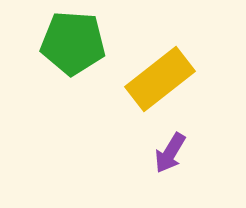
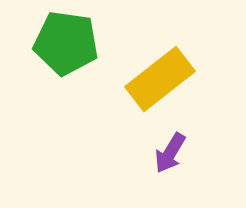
green pentagon: moved 7 px left; rotated 4 degrees clockwise
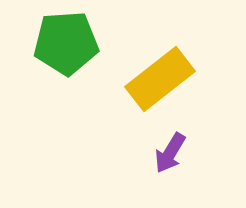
green pentagon: rotated 12 degrees counterclockwise
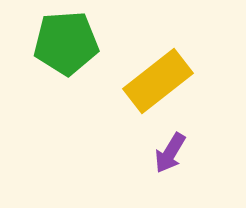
yellow rectangle: moved 2 px left, 2 px down
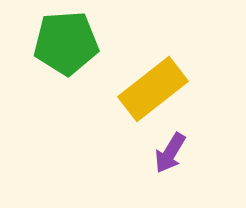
yellow rectangle: moved 5 px left, 8 px down
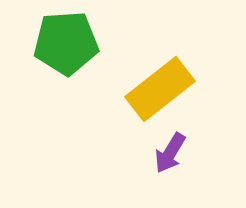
yellow rectangle: moved 7 px right
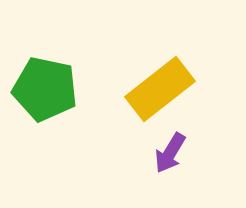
green pentagon: moved 21 px left, 46 px down; rotated 16 degrees clockwise
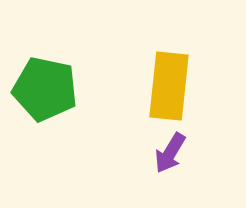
yellow rectangle: moved 9 px right, 3 px up; rotated 46 degrees counterclockwise
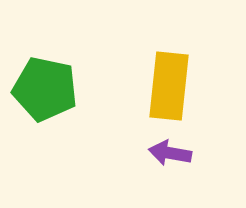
purple arrow: rotated 69 degrees clockwise
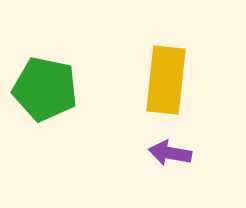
yellow rectangle: moved 3 px left, 6 px up
